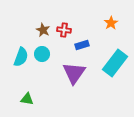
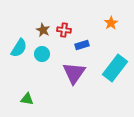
cyan semicircle: moved 2 px left, 9 px up; rotated 12 degrees clockwise
cyan rectangle: moved 5 px down
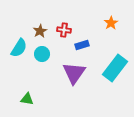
brown star: moved 3 px left, 1 px down; rotated 16 degrees clockwise
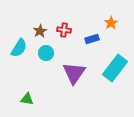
blue rectangle: moved 10 px right, 6 px up
cyan circle: moved 4 px right, 1 px up
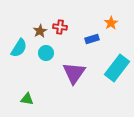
red cross: moved 4 px left, 3 px up
cyan rectangle: moved 2 px right
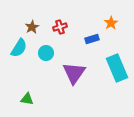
red cross: rotated 24 degrees counterclockwise
brown star: moved 8 px left, 4 px up
cyan rectangle: rotated 60 degrees counterclockwise
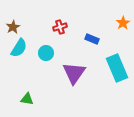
orange star: moved 12 px right
brown star: moved 19 px left
blue rectangle: rotated 40 degrees clockwise
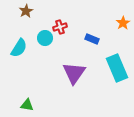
brown star: moved 13 px right, 16 px up
cyan circle: moved 1 px left, 15 px up
green triangle: moved 6 px down
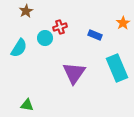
blue rectangle: moved 3 px right, 4 px up
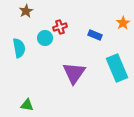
cyan semicircle: rotated 42 degrees counterclockwise
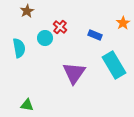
brown star: moved 1 px right
red cross: rotated 32 degrees counterclockwise
cyan rectangle: moved 3 px left, 3 px up; rotated 8 degrees counterclockwise
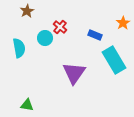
cyan rectangle: moved 5 px up
